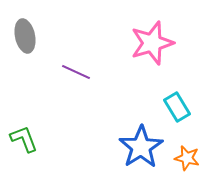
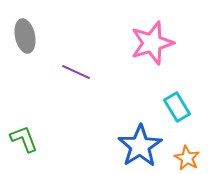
blue star: moved 1 px left, 1 px up
orange star: rotated 15 degrees clockwise
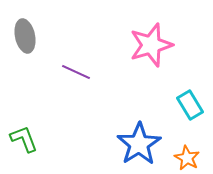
pink star: moved 1 px left, 2 px down
cyan rectangle: moved 13 px right, 2 px up
blue star: moved 1 px left, 2 px up
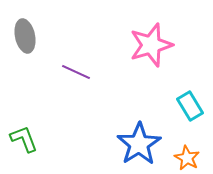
cyan rectangle: moved 1 px down
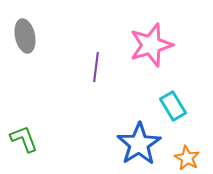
purple line: moved 20 px right, 5 px up; rotated 72 degrees clockwise
cyan rectangle: moved 17 px left
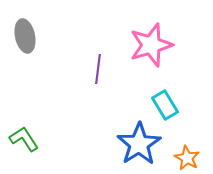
purple line: moved 2 px right, 2 px down
cyan rectangle: moved 8 px left, 1 px up
green L-shape: rotated 12 degrees counterclockwise
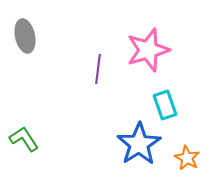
pink star: moved 3 px left, 5 px down
cyan rectangle: rotated 12 degrees clockwise
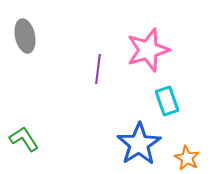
cyan rectangle: moved 2 px right, 4 px up
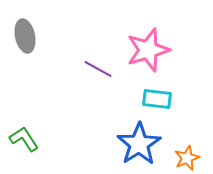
purple line: rotated 68 degrees counterclockwise
cyan rectangle: moved 10 px left, 2 px up; rotated 64 degrees counterclockwise
orange star: rotated 20 degrees clockwise
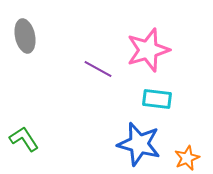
blue star: rotated 24 degrees counterclockwise
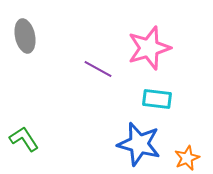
pink star: moved 1 px right, 2 px up
